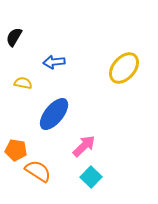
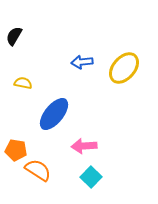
black semicircle: moved 1 px up
blue arrow: moved 28 px right
pink arrow: rotated 140 degrees counterclockwise
orange semicircle: moved 1 px up
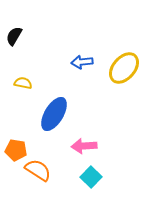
blue ellipse: rotated 8 degrees counterclockwise
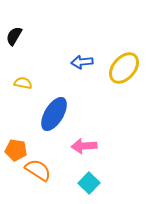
cyan square: moved 2 px left, 6 px down
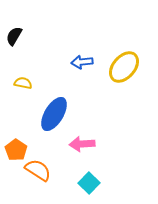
yellow ellipse: moved 1 px up
pink arrow: moved 2 px left, 2 px up
orange pentagon: rotated 25 degrees clockwise
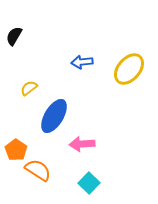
yellow ellipse: moved 5 px right, 2 px down
yellow semicircle: moved 6 px right, 5 px down; rotated 48 degrees counterclockwise
blue ellipse: moved 2 px down
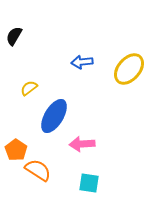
cyan square: rotated 35 degrees counterclockwise
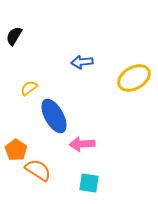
yellow ellipse: moved 5 px right, 9 px down; rotated 20 degrees clockwise
blue ellipse: rotated 60 degrees counterclockwise
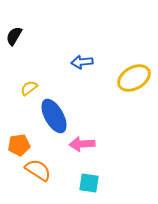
orange pentagon: moved 3 px right, 5 px up; rotated 30 degrees clockwise
